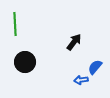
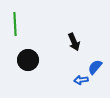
black arrow: rotated 120 degrees clockwise
black circle: moved 3 px right, 2 px up
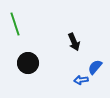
green line: rotated 15 degrees counterclockwise
black circle: moved 3 px down
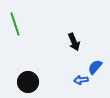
black circle: moved 19 px down
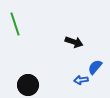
black arrow: rotated 48 degrees counterclockwise
black circle: moved 3 px down
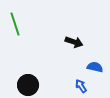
blue semicircle: rotated 63 degrees clockwise
blue arrow: moved 6 px down; rotated 64 degrees clockwise
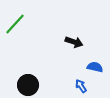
green line: rotated 60 degrees clockwise
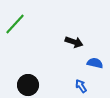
blue semicircle: moved 4 px up
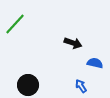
black arrow: moved 1 px left, 1 px down
